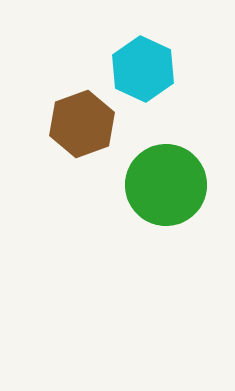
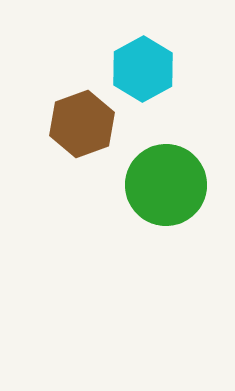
cyan hexagon: rotated 6 degrees clockwise
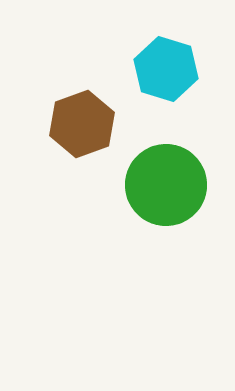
cyan hexagon: moved 23 px right; rotated 14 degrees counterclockwise
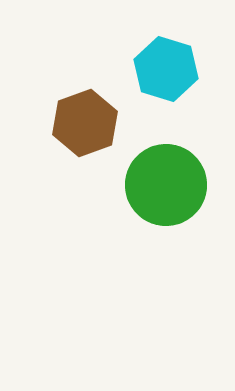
brown hexagon: moved 3 px right, 1 px up
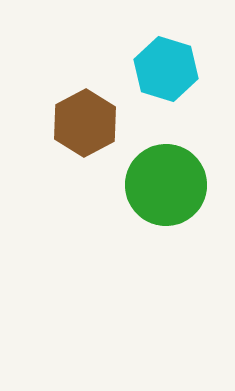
brown hexagon: rotated 8 degrees counterclockwise
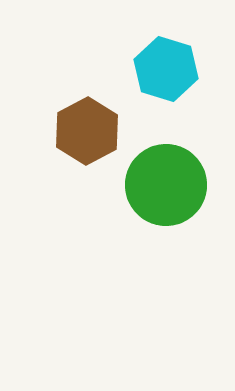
brown hexagon: moved 2 px right, 8 px down
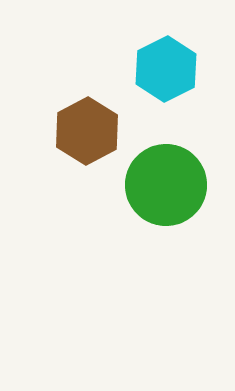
cyan hexagon: rotated 16 degrees clockwise
